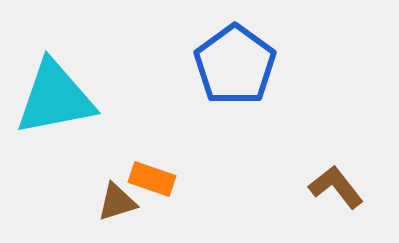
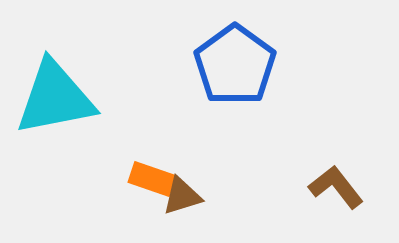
brown triangle: moved 65 px right, 6 px up
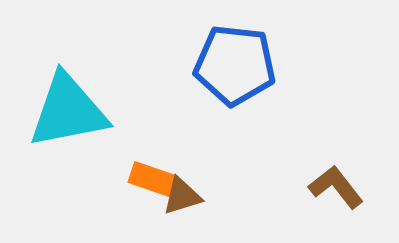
blue pentagon: rotated 30 degrees counterclockwise
cyan triangle: moved 13 px right, 13 px down
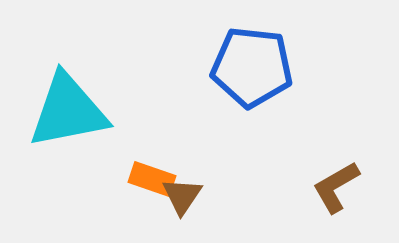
blue pentagon: moved 17 px right, 2 px down
brown L-shape: rotated 82 degrees counterclockwise
brown triangle: rotated 39 degrees counterclockwise
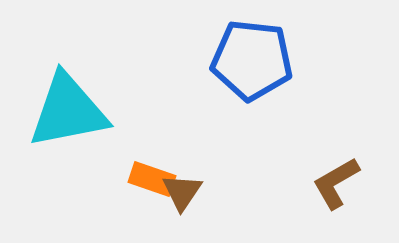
blue pentagon: moved 7 px up
brown L-shape: moved 4 px up
brown triangle: moved 4 px up
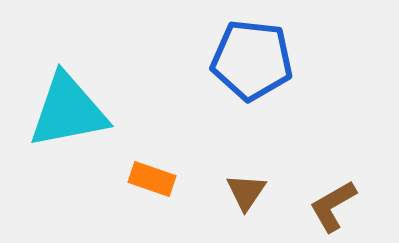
brown L-shape: moved 3 px left, 23 px down
brown triangle: moved 64 px right
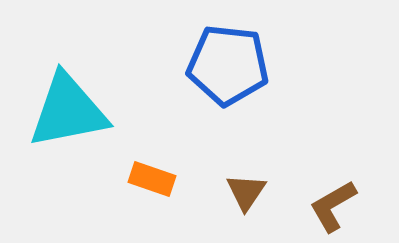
blue pentagon: moved 24 px left, 5 px down
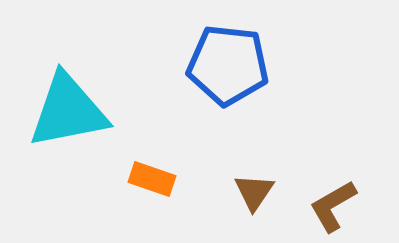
brown triangle: moved 8 px right
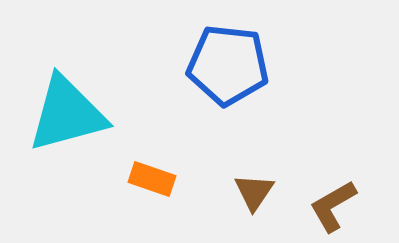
cyan triangle: moved 1 px left, 3 px down; rotated 4 degrees counterclockwise
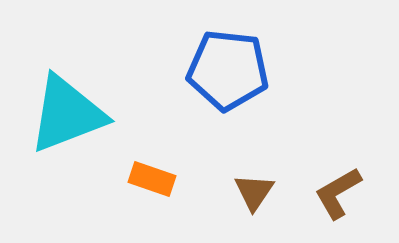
blue pentagon: moved 5 px down
cyan triangle: rotated 6 degrees counterclockwise
brown L-shape: moved 5 px right, 13 px up
